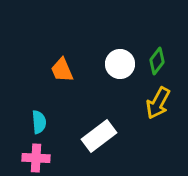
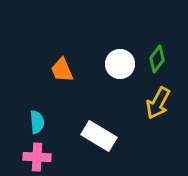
green diamond: moved 2 px up
cyan semicircle: moved 2 px left
white rectangle: rotated 68 degrees clockwise
pink cross: moved 1 px right, 1 px up
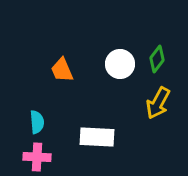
white rectangle: moved 2 px left, 1 px down; rotated 28 degrees counterclockwise
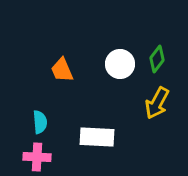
yellow arrow: moved 1 px left
cyan semicircle: moved 3 px right
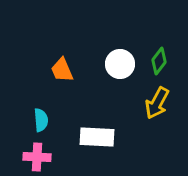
green diamond: moved 2 px right, 2 px down
cyan semicircle: moved 1 px right, 2 px up
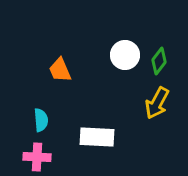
white circle: moved 5 px right, 9 px up
orange trapezoid: moved 2 px left
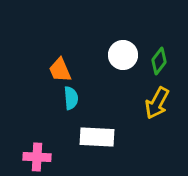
white circle: moved 2 px left
cyan semicircle: moved 30 px right, 22 px up
